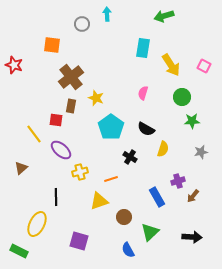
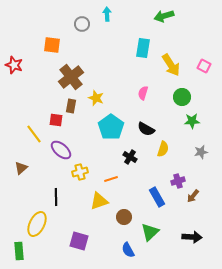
green rectangle: rotated 60 degrees clockwise
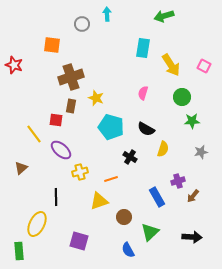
brown cross: rotated 20 degrees clockwise
cyan pentagon: rotated 20 degrees counterclockwise
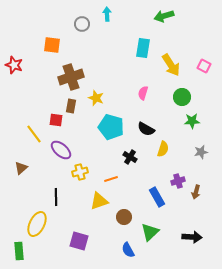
brown arrow: moved 3 px right, 4 px up; rotated 24 degrees counterclockwise
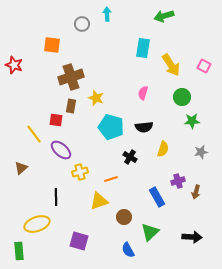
black semicircle: moved 2 px left, 2 px up; rotated 36 degrees counterclockwise
yellow ellipse: rotated 45 degrees clockwise
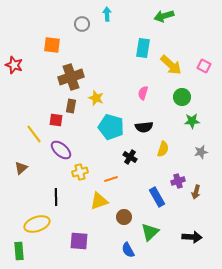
yellow arrow: rotated 15 degrees counterclockwise
purple square: rotated 12 degrees counterclockwise
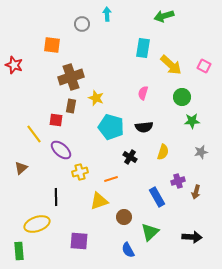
yellow semicircle: moved 3 px down
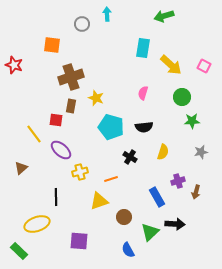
black arrow: moved 17 px left, 13 px up
green rectangle: rotated 42 degrees counterclockwise
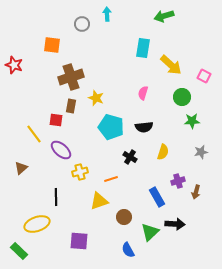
pink square: moved 10 px down
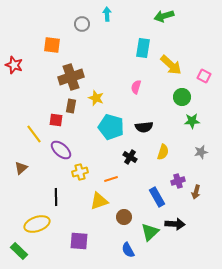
pink semicircle: moved 7 px left, 6 px up
